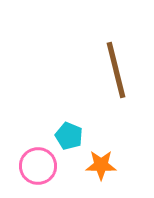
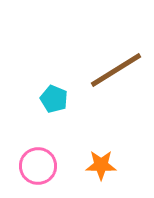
brown line: rotated 72 degrees clockwise
cyan pentagon: moved 15 px left, 37 px up
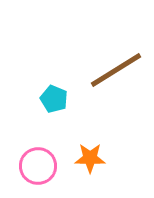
orange star: moved 11 px left, 7 px up
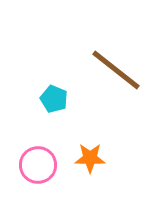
brown line: rotated 70 degrees clockwise
pink circle: moved 1 px up
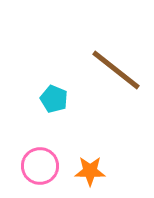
orange star: moved 13 px down
pink circle: moved 2 px right, 1 px down
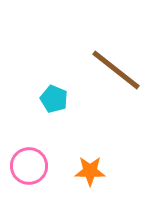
pink circle: moved 11 px left
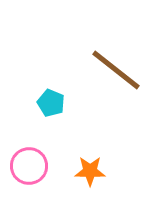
cyan pentagon: moved 3 px left, 4 px down
